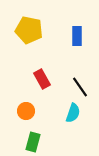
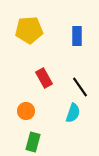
yellow pentagon: rotated 16 degrees counterclockwise
red rectangle: moved 2 px right, 1 px up
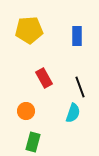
black line: rotated 15 degrees clockwise
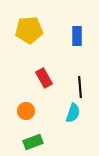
black line: rotated 15 degrees clockwise
green rectangle: rotated 54 degrees clockwise
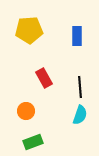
cyan semicircle: moved 7 px right, 2 px down
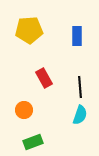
orange circle: moved 2 px left, 1 px up
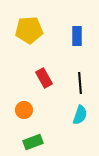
black line: moved 4 px up
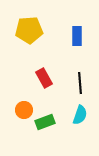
green rectangle: moved 12 px right, 20 px up
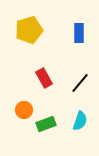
yellow pentagon: rotated 12 degrees counterclockwise
blue rectangle: moved 2 px right, 3 px up
black line: rotated 45 degrees clockwise
cyan semicircle: moved 6 px down
green rectangle: moved 1 px right, 2 px down
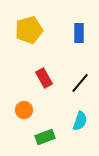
green rectangle: moved 1 px left, 13 px down
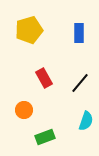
cyan semicircle: moved 6 px right
